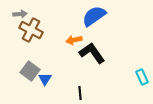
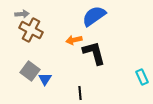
gray arrow: moved 2 px right
black L-shape: moved 2 px right; rotated 20 degrees clockwise
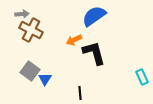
orange arrow: rotated 14 degrees counterclockwise
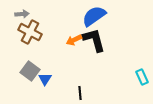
brown cross: moved 1 px left, 2 px down
black L-shape: moved 13 px up
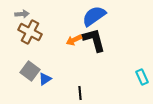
blue triangle: rotated 24 degrees clockwise
